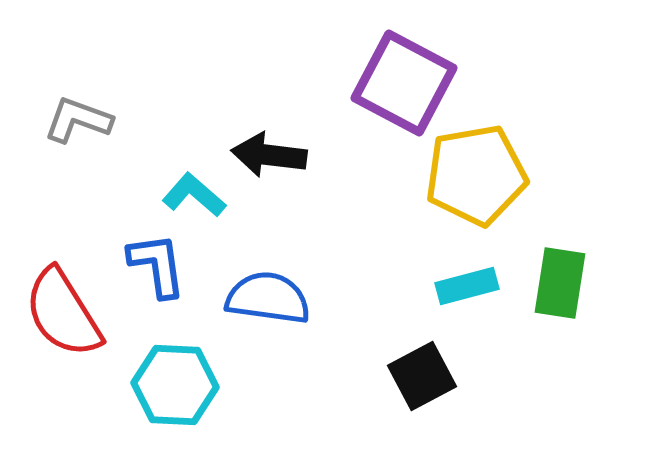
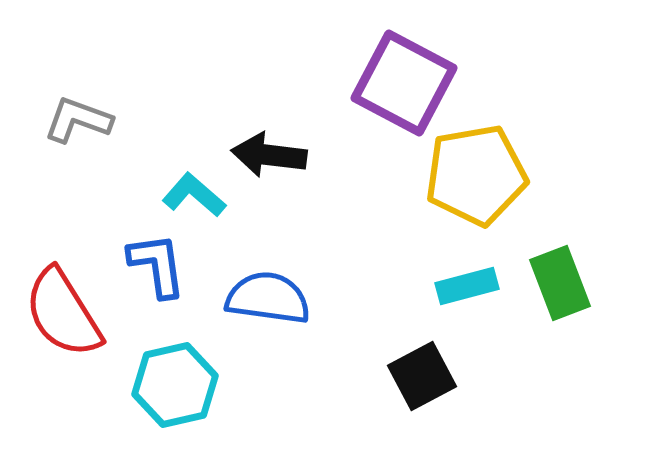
green rectangle: rotated 30 degrees counterclockwise
cyan hexagon: rotated 16 degrees counterclockwise
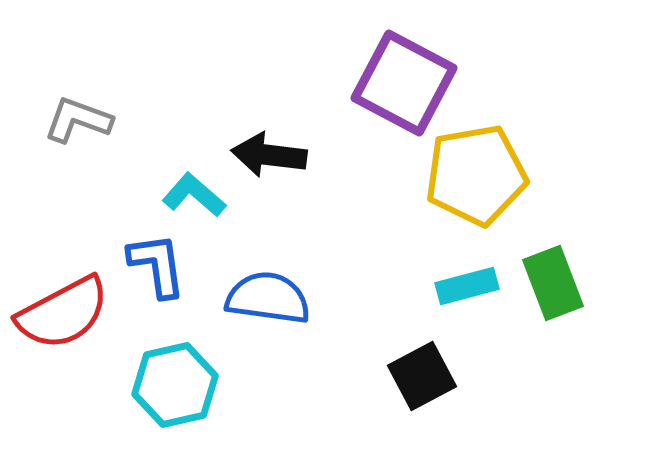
green rectangle: moved 7 px left
red semicircle: rotated 86 degrees counterclockwise
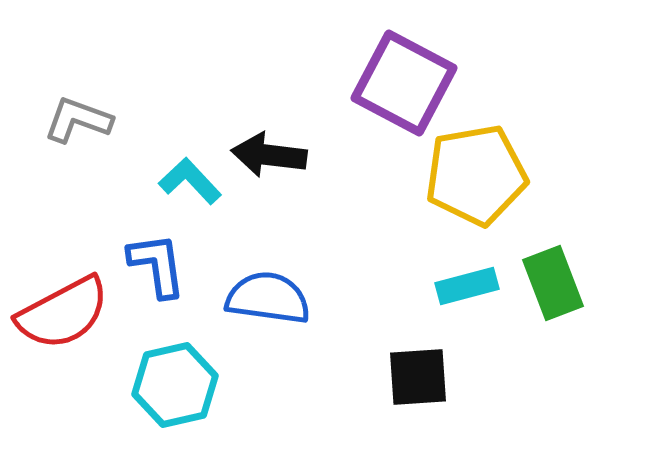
cyan L-shape: moved 4 px left, 14 px up; rotated 6 degrees clockwise
black square: moved 4 px left, 1 px down; rotated 24 degrees clockwise
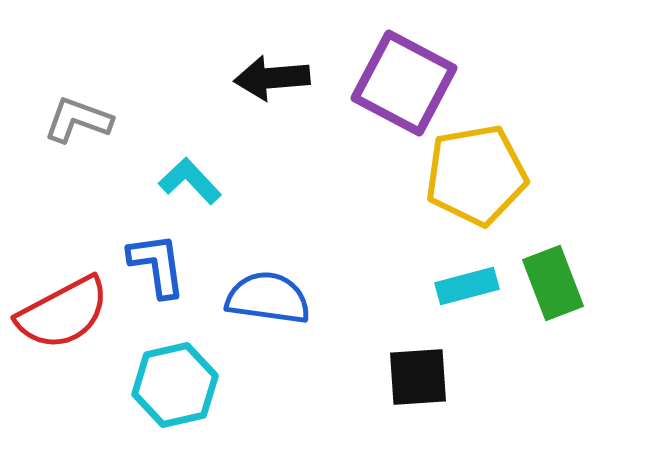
black arrow: moved 3 px right, 77 px up; rotated 12 degrees counterclockwise
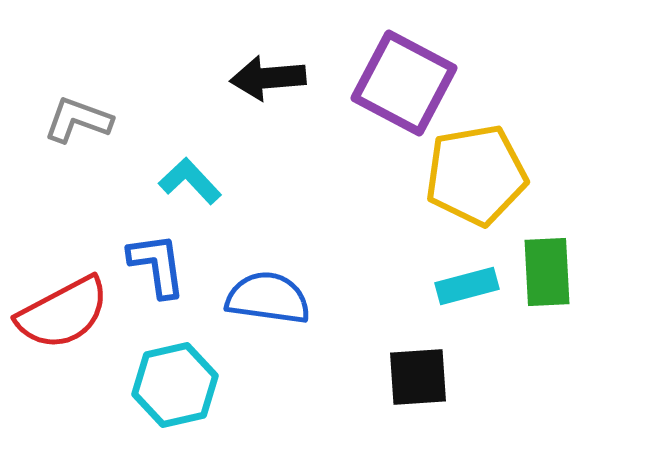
black arrow: moved 4 px left
green rectangle: moved 6 px left, 11 px up; rotated 18 degrees clockwise
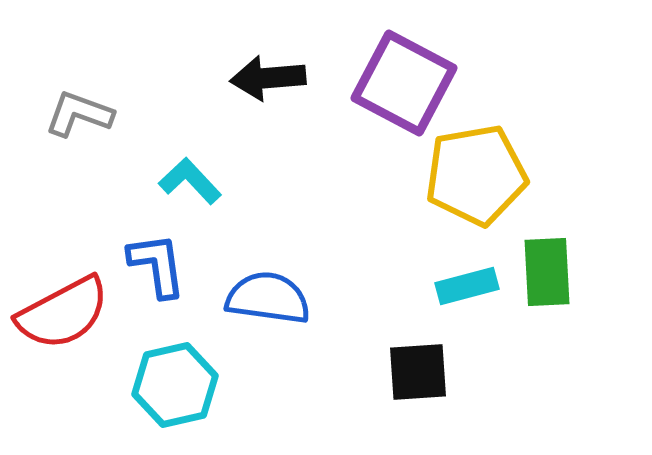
gray L-shape: moved 1 px right, 6 px up
black square: moved 5 px up
